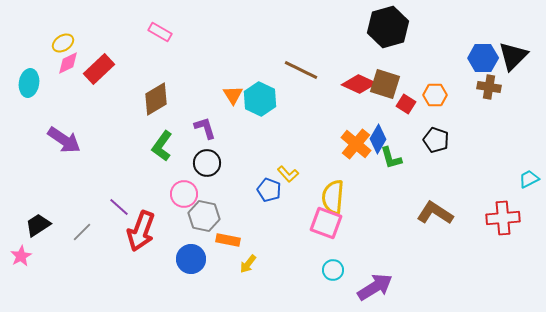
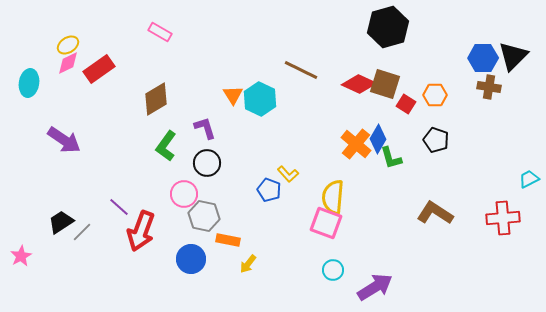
yellow ellipse at (63, 43): moved 5 px right, 2 px down
red rectangle at (99, 69): rotated 8 degrees clockwise
green L-shape at (162, 146): moved 4 px right
black trapezoid at (38, 225): moved 23 px right, 3 px up
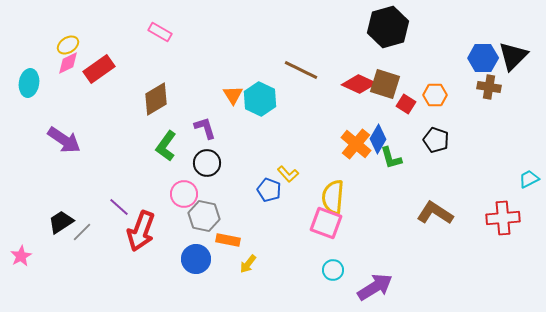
blue circle at (191, 259): moved 5 px right
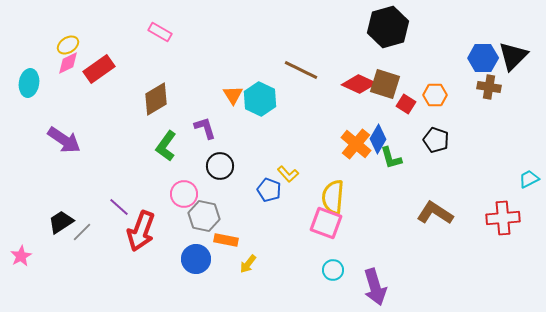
black circle at (207, 163): moved 13 px right, 3 px down
orange rectangle at (228, 240): moved 2 px left
purple arrow at (375, 287): rotated 105 degrees clockwise
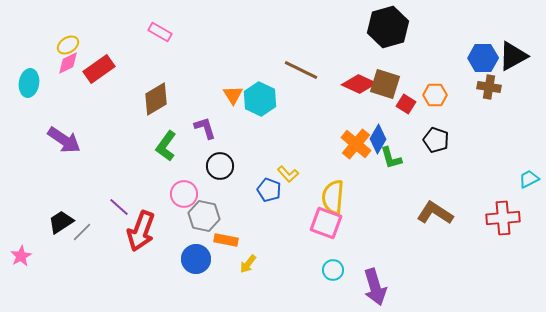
black triangle at (513, 56): rotated 16 degrees clockwise
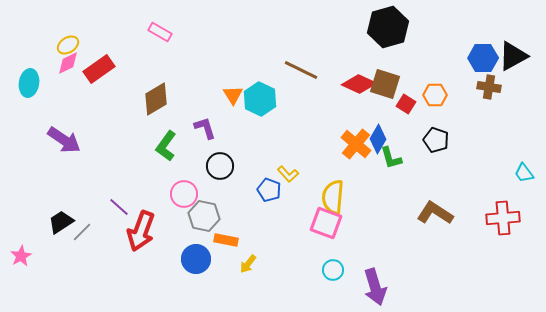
cyan trapezoid at (529, 179): moved 5 px left, 6 px up; rotated 100 degrees counterclockwise
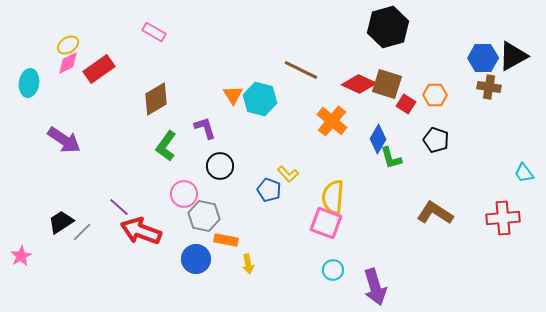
pink rectangle at (160, 32): moved 6 px left
brown square at (385, 84): moved 2 px right
cyan hexagon at (260, 99): rotated 12 degrees counterclockwise
orange cross at (356, 144): moved 24 px left, 23 px up
red arrow at (141, 231): rotated 90 degrees clockwise
yellow arrow at (248, 264): rotated 48 degrees counterclockwise
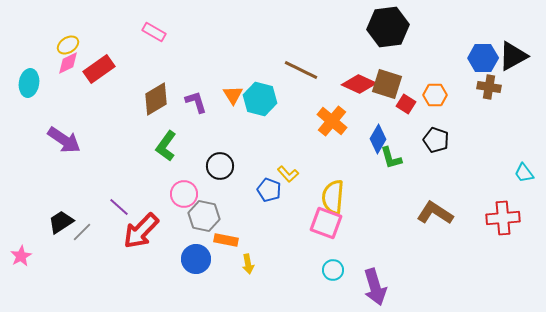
black hexagon at (388, 27): rotated 9 degrees clockwise
purple L-shape at (205, 128): moved 9 px left, 26 px up
red arrow at (141, 231): rotated 66 degrees counterclockwise
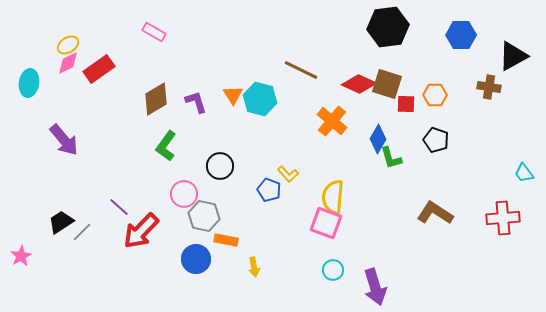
blue hexagon at (483, 58): moved 22 px left, 23 px up
red square at (406, 104): rotated 30 degrees counterclockwise
purple arrow at (64, 140): rotated 16 degrees clockwise
yellow arrow at (248, 264): moved 6 px right, 3 px down
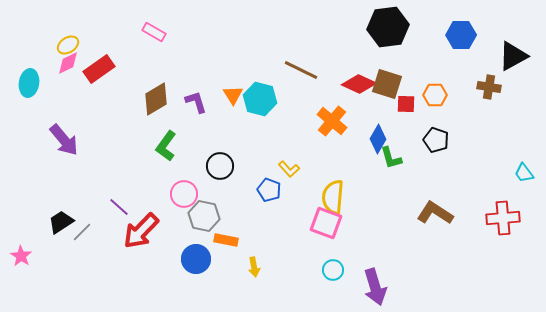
yellow L-shape at (288, 174): moved 1 px right, 5 px up
pink star at (21, 256): rotated 10 degrees counterclockwise
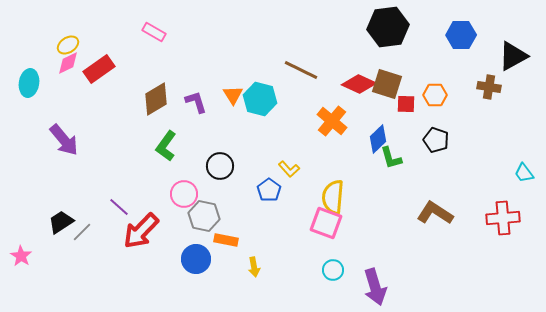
blue diamond at (378, 139): rotated 16 degrees clockwise
blue pentagon at (269, 190): rotated 15 degrees clockwise
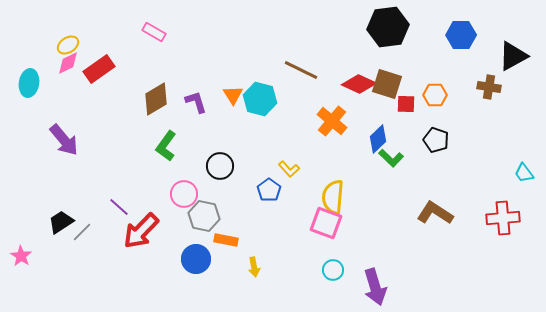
green L-shape at (391, 158): rotated 30 degrees counterclockwise
